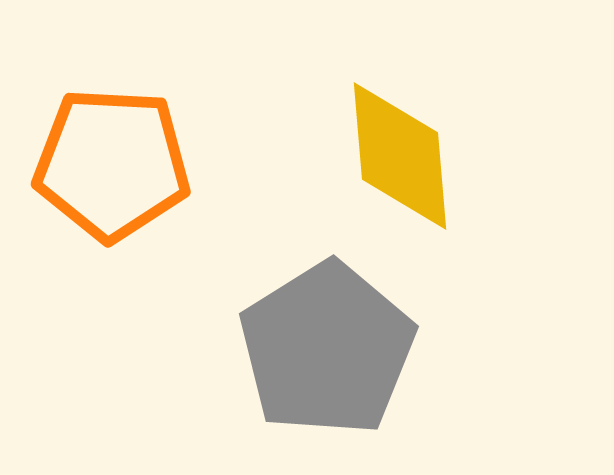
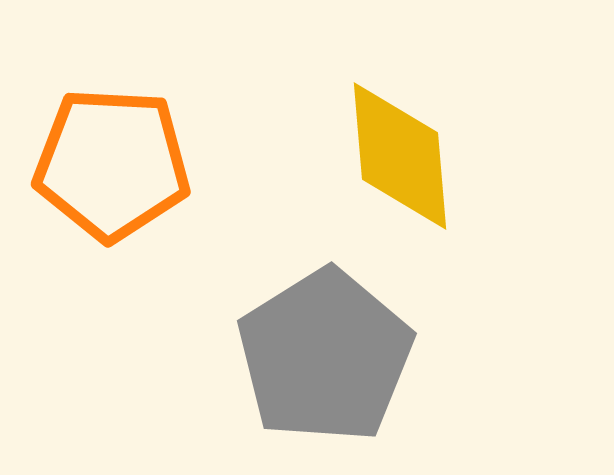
gray pentagon: moved 2 px left, 7 px down
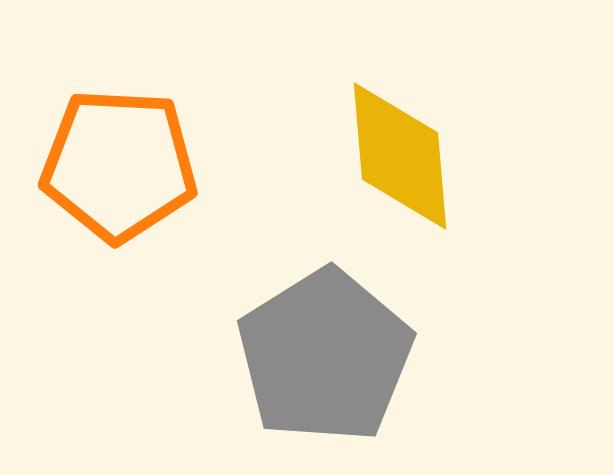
orange pentagon: moved 7 px right, 1 px down
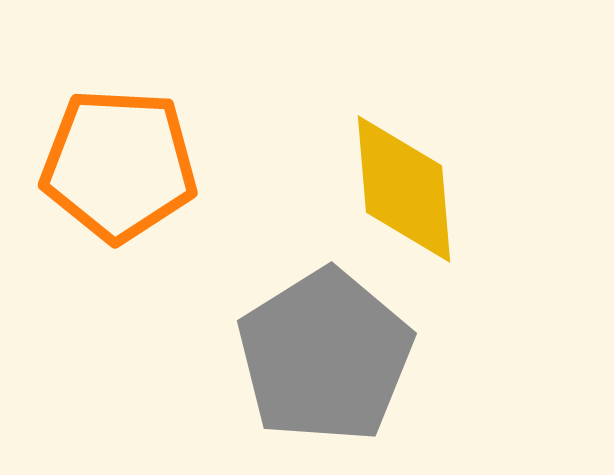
yellow diamond: moved 4 px right, 33 px down
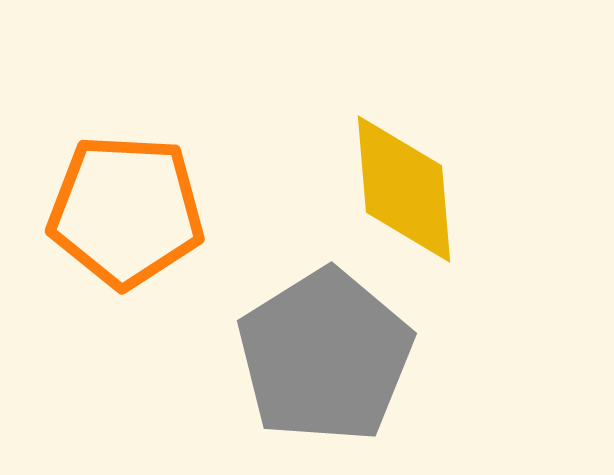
orange pentagon: moved 7 px right, 46 px down
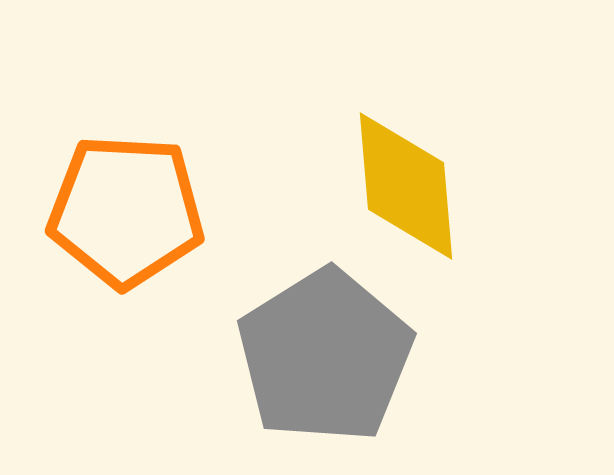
yellow diamond: moved 2 px right, 3 px up
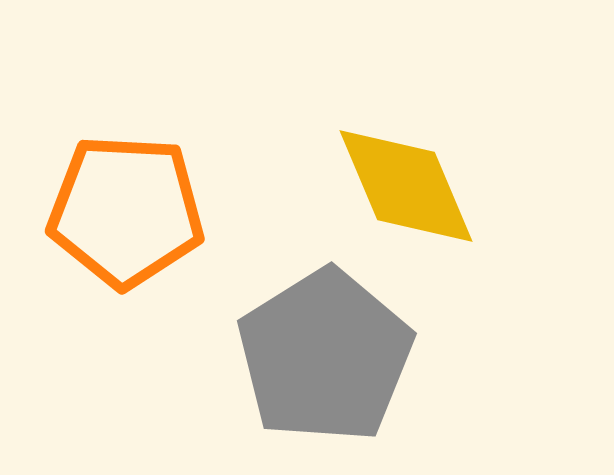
yellow diamond: rotated 18 degrees counterclockwise
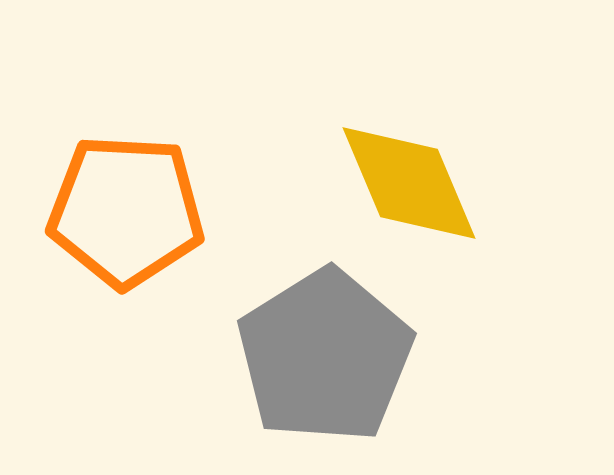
yellow diamond: moved 3 px right, 3 px up
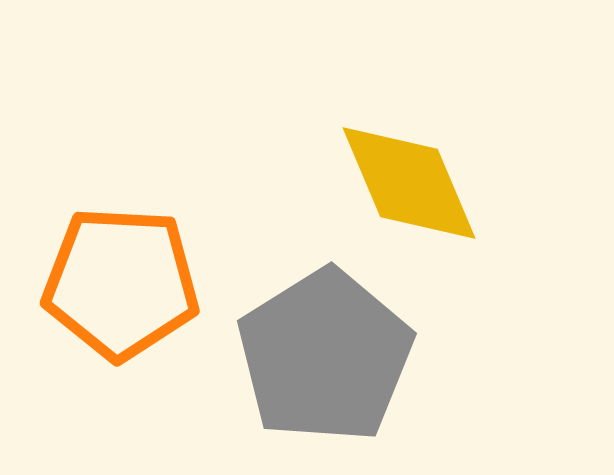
orange pentagon: moved 5 px left, 72 px down
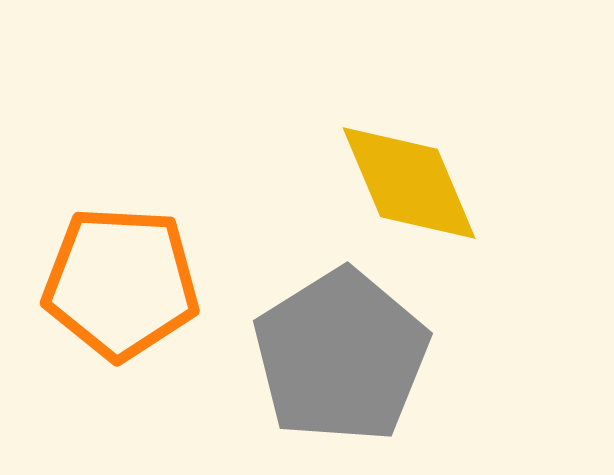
gray pentagon: moved 16 px right
